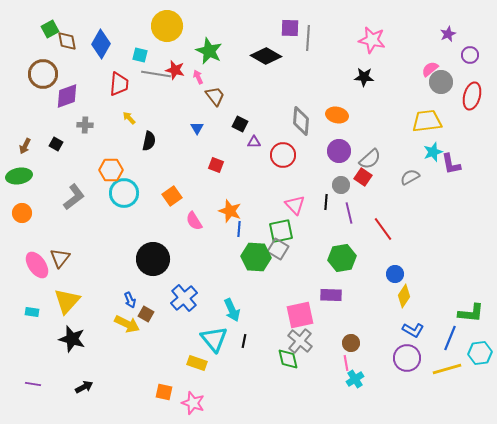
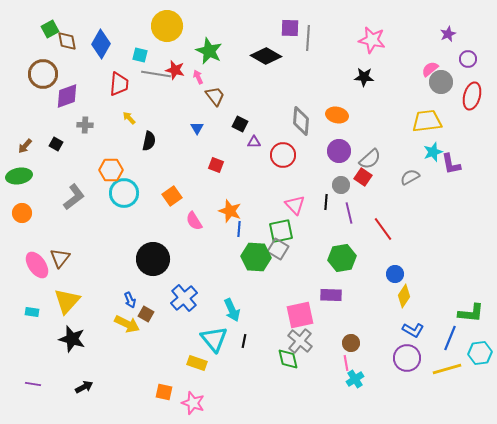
purple circle at (470, 55): moved 2 px left, 4 px down
brown arrow at (25, 146): rotated 14 degrees clockwise
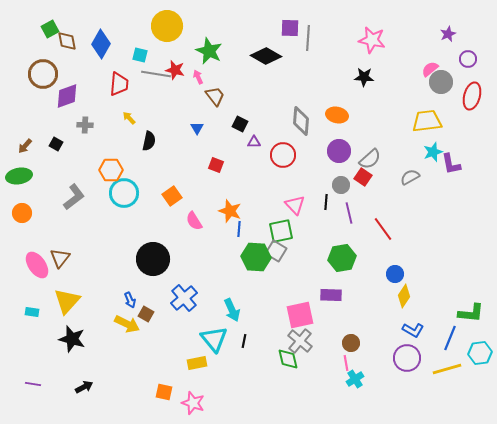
gray square at (278, 249): moved 2 px left, 2 px down
yellow rectangle at (197, 363): rotated 30 degrees counterclockwise
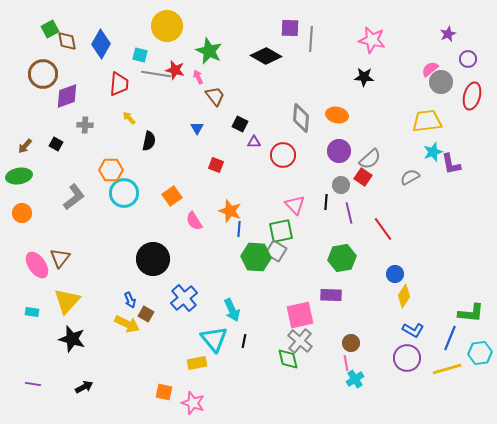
gray line at (308, 38): moved 3 px right, 1 px down
gray diamond at (301, 121): moved 3 px up
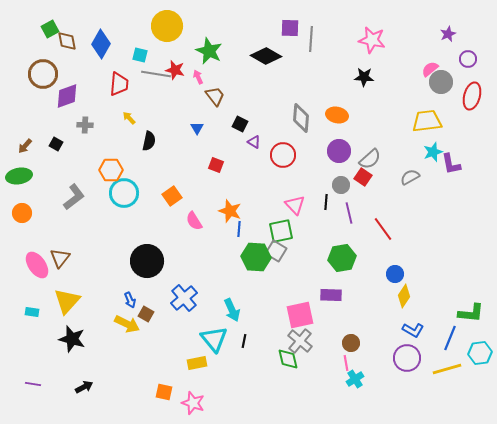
purple triangle at (254, 142): rotated 32 degrees clockwise
black circle at (153, 259): moved 6 px left, 2 px down
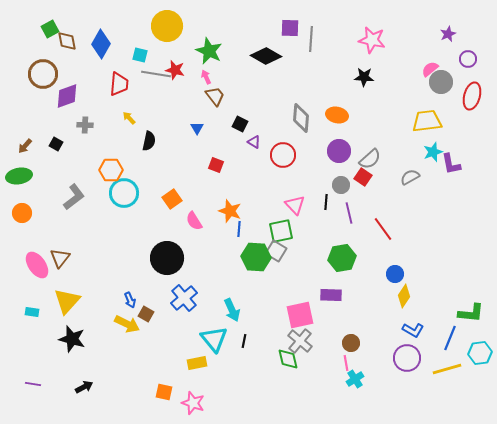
pink arrow at (198, 77): moved 8 px right
orange square at (172, 196): moved 3 px down
black circle at (147, 261): moved 20 px right, 3 px up
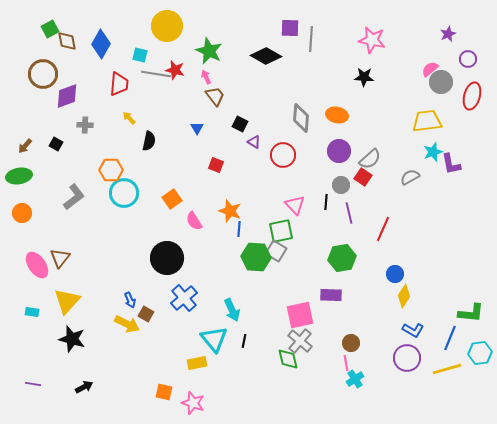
red line at (383, 229): rotated 60 degrees clockwise
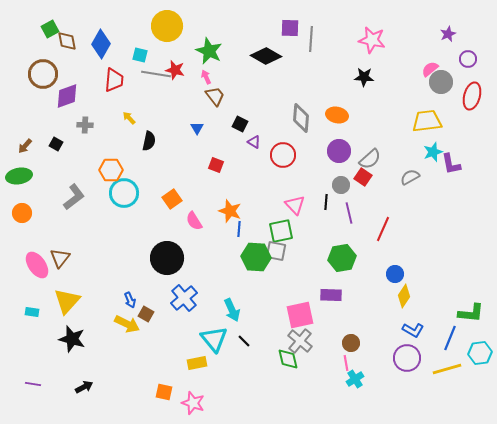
red trapezoid at (119, 84): moved 5 px left, 4 px up
gray square at (276, 251): rotated 20 degrees counterclockwise
black line at (244, 341): rotated 56 degrees counterclockwise
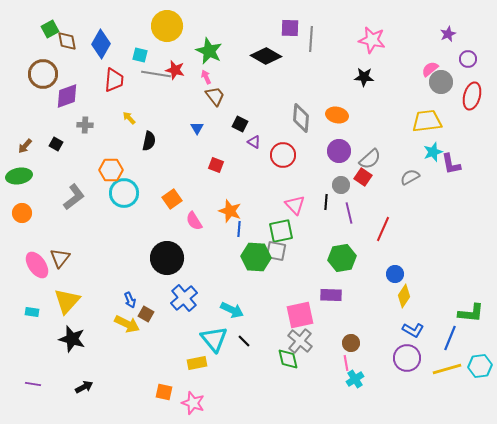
cyan arrow at (232, 310): rotated 40 degrees counterclockwise
cyan hexagon at (480, 353): moved 13 px down
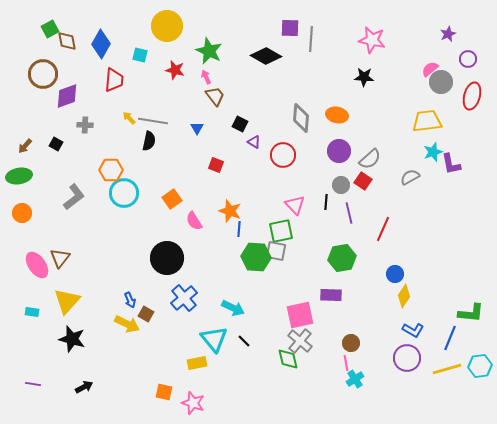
gray line at (156, 74): moved 3 px left, 47 px down
red square at (363, 177): moved 4 px down
cyan arrow at (232, 310): moved 1 px right, 2 px up
